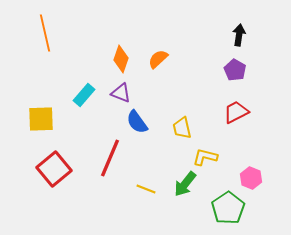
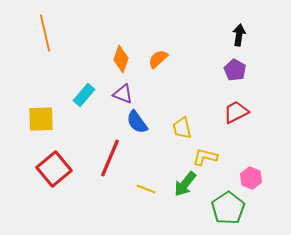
purple triangle: moved 2 px right, 1 px down
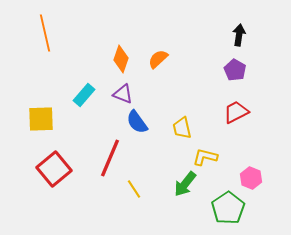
yellow line: moved 12 px left; rotated 36 degrees clockwise
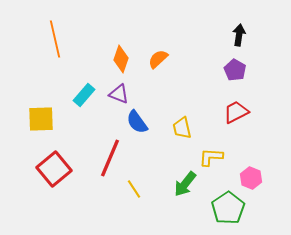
orange line: moved 10 px right, 6 px down
purple triangle: moved 4 px left
yellow L-shape: moved 6 px right; rotated 10 degrees counterclockwise
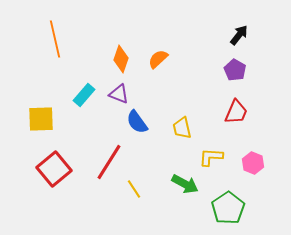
black arrow: rotated 30 degrees clockwise
red trapezoid: rotated 140 degrees clockwise
red line: moved 1 px left, 4 px down; rotated 9 degrees clockwise
pink hexagon: moved 2 px right, 15 px up
green arrow: rotated 100 degrees counterclockwise
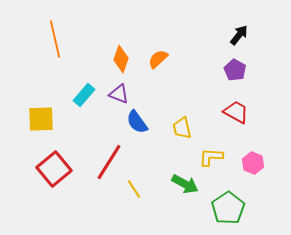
red trapezoid: rotated 84 degrees counterclockwise
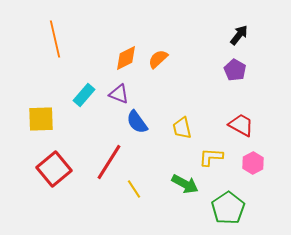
orange diamond: moved 5 px right, 1 px up; rotated 44 degrees clockwise
red trapezoid: moved 5 px right, 13 px down
pink hexagon: rotated 10 degrees clockwise
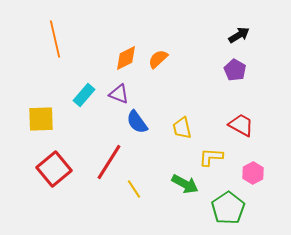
black arrow: rotated 20 degrees clockwise
pink hexagon: moved 10 px down
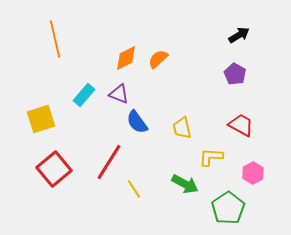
purple pentagon: moved 4 px down
yellow square: rotated 16 degrees counterclockwise
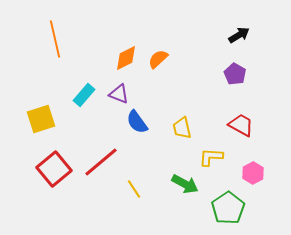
red line: moved 8 px left; rotated 18 degrees clockwise
